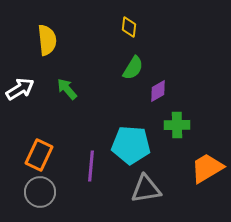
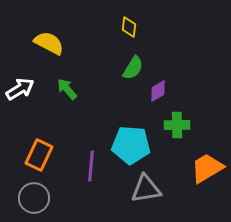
yellow semicircle: moved 2 px right, 3 px down; rotated 56 degrees counterclockwise
gray circle: moved 6 px left, 6 px down
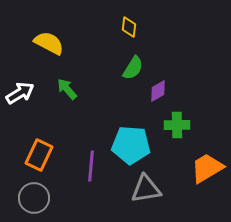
white arrow: moved 4 px down
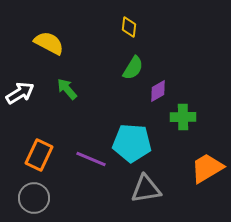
green cross: moved 6 px right, 8 px up
cyan pentagon: moved 1 px right, 2 px up
purple line: moved 7 px up; rotated 72 degrees counterclockwise
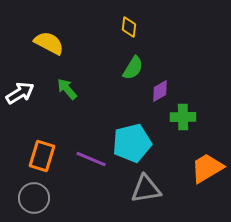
purple diamond: moved 2 px right
cyan pentagon: rotated 18 degrees counterclockwise
orange rectangle: moved 3 px right, 1 px down; rotated 8 degrees counterclockwise
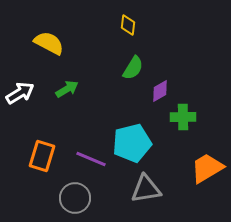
yellow diamond: moved 1 px left, 2 px up
green arrow: rotated 100 degrees clockwise
gray circle: moved 41 px right
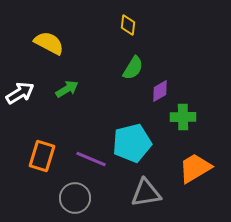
orange trapezoid: moved 12 px left
gray triangle: moved 4 px down
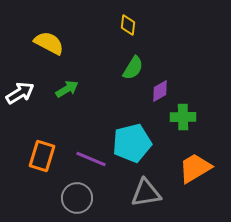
gray circle: moved 2 px right
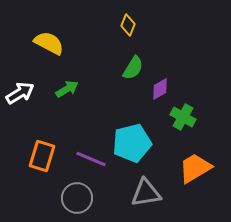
yellow diamond: rotated 15 degrees clockwise
purple diamond: moved 2 px up
green cross: rotated 30 degrees clockwise
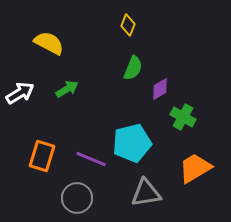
green semicircle: rotated 10 degrees counterclockwise
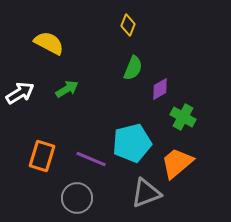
orange trapezoid: moved 18 px left, 5 px up; rotated 9 degrees counterclockwise
gray triangle: rotated 12 degrees counterclockwise
